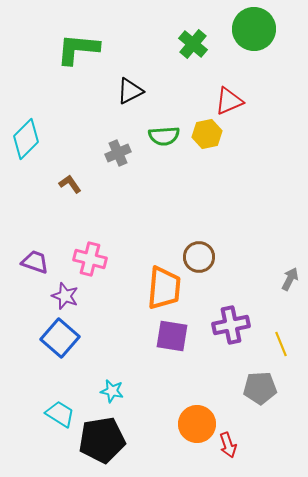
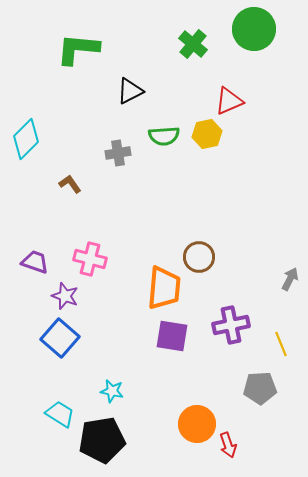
gray cross: rotated 15 degrees clockwise
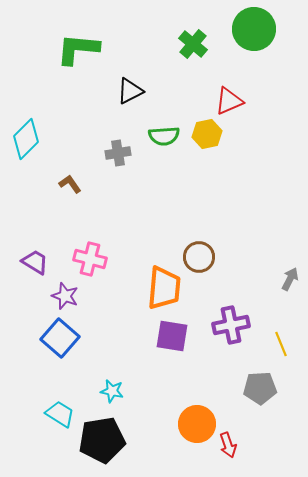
purple trapezoid: rotated 12 degrees clockwise
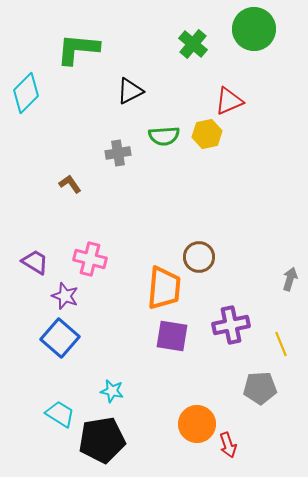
cyan diamond: moved 46 px up
gray arrow: rotated 10 degrees counterclockwise
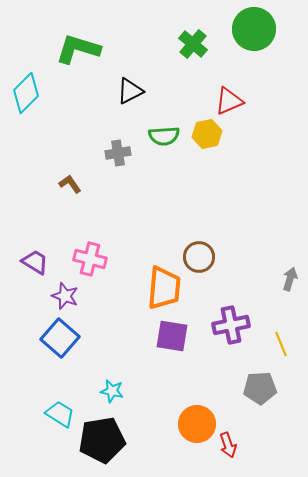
green L-shape: rotated 12 degrees clockwise
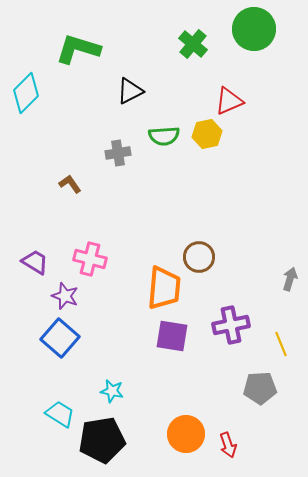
orange circle: moved 11 px left, 10 px down
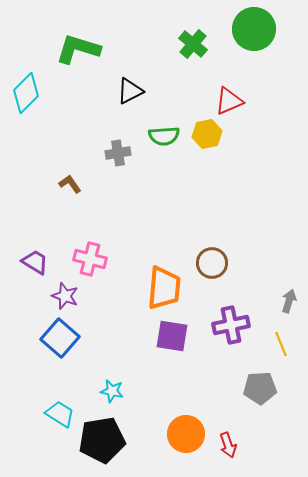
brown circle: moved 13 px right, 6 px down
gray arrow: moved 1 px left, 22 px down
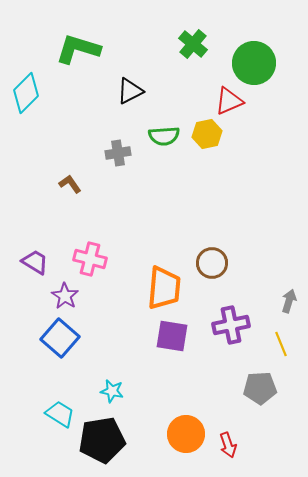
green circle: moved 34 px down
purple star: rotated 12 degrees clockwise
